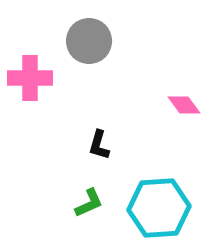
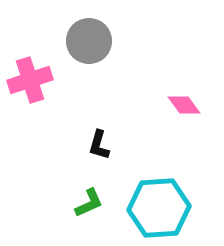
pink cross: moved 2 px down; rotated 18 degrees counterclockwise
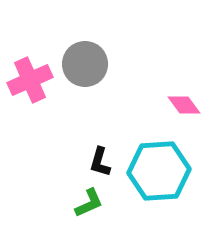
gray circle: moved 4 px left, 23 px down
pink cross: rotated 6 degrees counterclockwise
black L-shape: moved 1 px right, 17 px down
cyan hexagon: moved 37 px up
